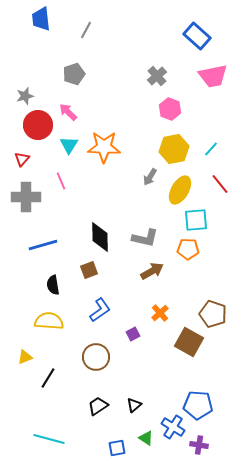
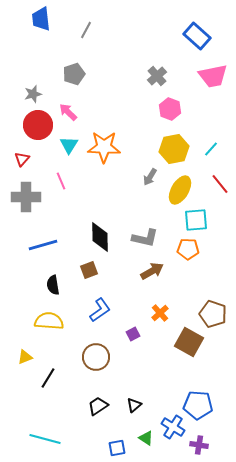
gray star at (25, 96): moved 8 px right, 2 px up
cyan line at (49, 439): moved 4 px left
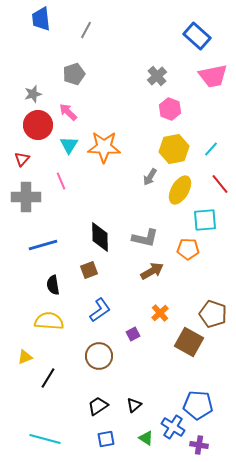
cyan square at (196, 220): moved 9 px right
brown circle at (96, 357): moved 3 px right, 1 px up
blue square at (117, 448): moved 11 px left, 9 px up
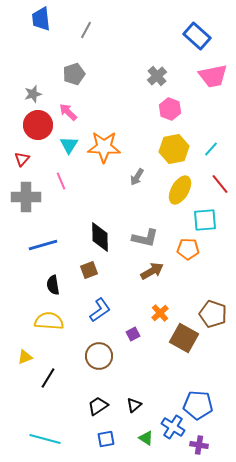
gray arrow at (150, 177): moved 13 px left
brown square at (189, 342): moved 5 px left, 4 px up
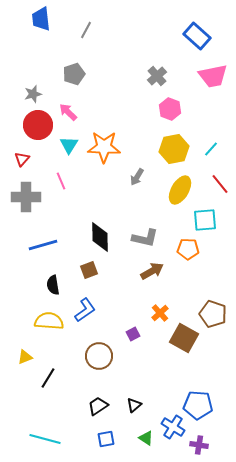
blue L-shape at (100, 310): moved 15 px left
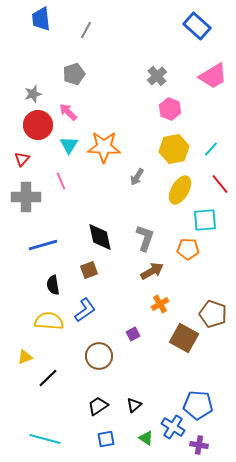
blue rectangle at (197, 36): moved 10 px up
pink trapezoid at (213, 76): rotated 20 degrees counterclockwise
black diamond at (100, 237): rotated 12 degrees counterclockwise
gray L-shape at (145, 238): rotated 84 degrees counterclockwise
orange cross at (160, 313): moved 9 px up; rotated 12 degrees clockwise
black line at (48, 378): rotated 15 degrees clockwise
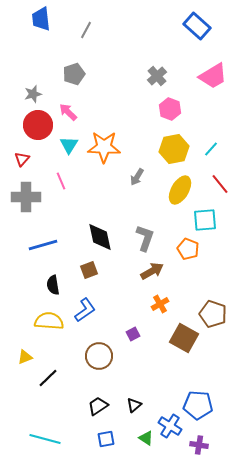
orange pentagon at (188, 249): rotated 20 degrees clockwise
blue cross at (173, 427): moved 3 px left, 1 px up
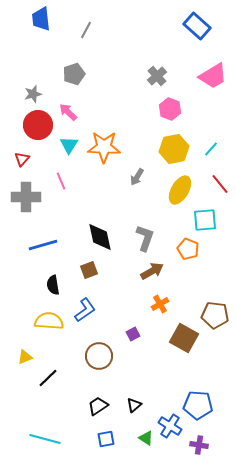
brown pentagon at (213, 314): moved 2 px right, 1 px down; rotated 12 degrees counterclockwise
